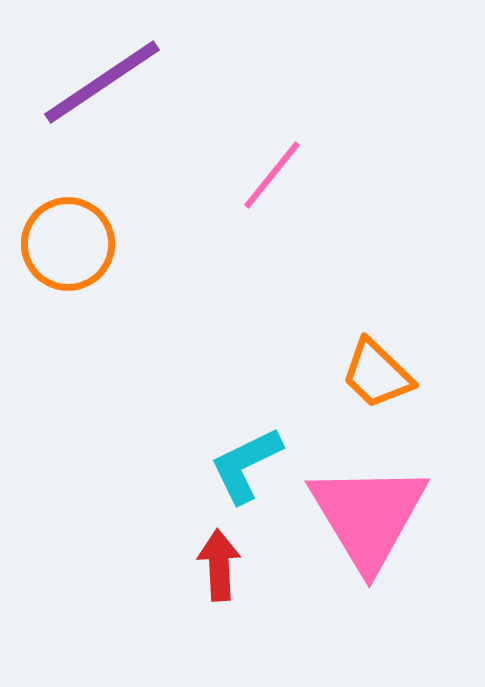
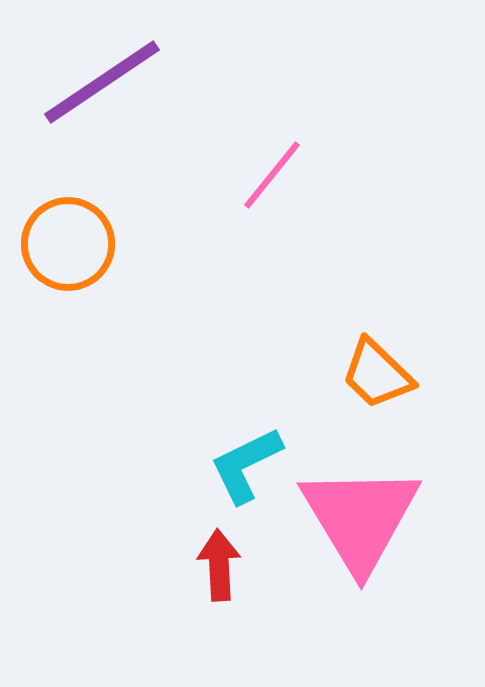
pink triangle: moved 8 px left, 2 px down
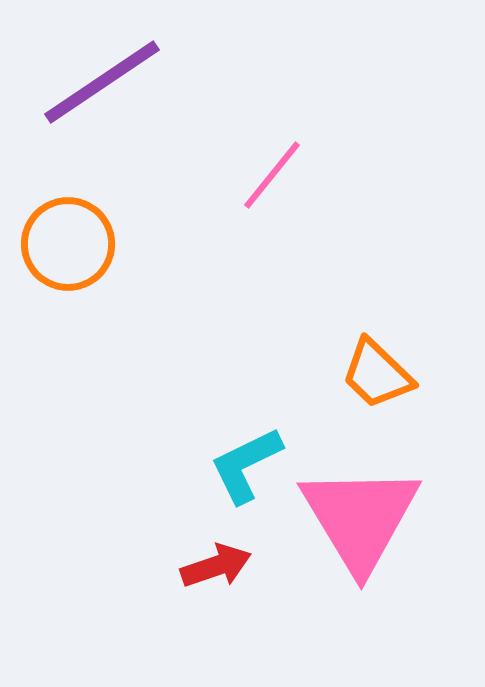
red arrow: moved 3 px left, 1 px down; rotated 74 degrees clockwise
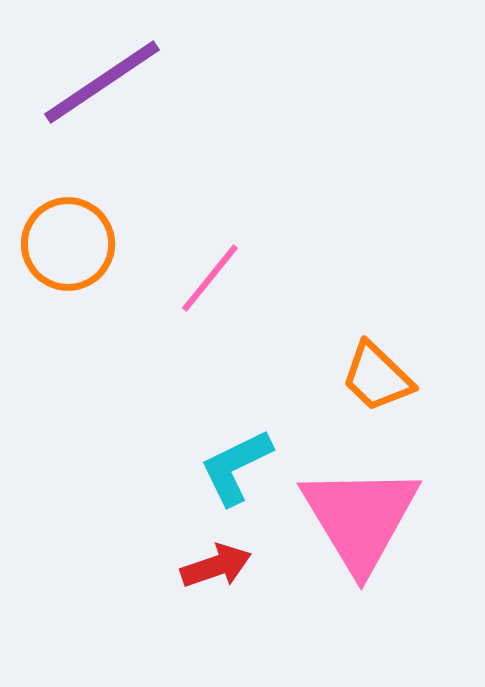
pink line: moved 62 px left, 103 px down
orange trapezoid: moved 3 px down
cyan L-shape: moved 10 px left, 2 px down
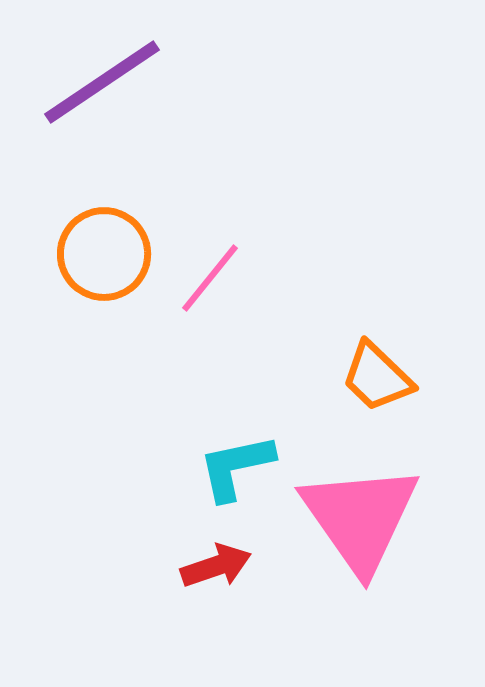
orange circle: moved 36 px right, 10 px down
cyan L-shape: rotated 14 degrees clockwise
pink triangle: rotated 4 degrees counterclockwise
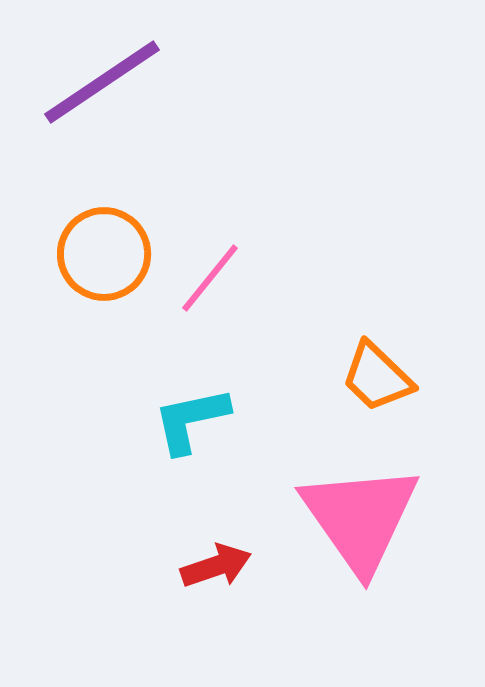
cyan L-shape: moved 45 px left, 47 px up
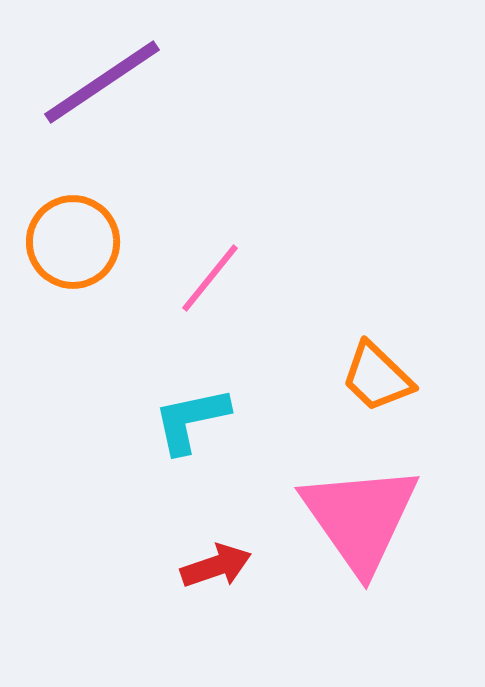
orange circle: moved 31 px left, 12 px up
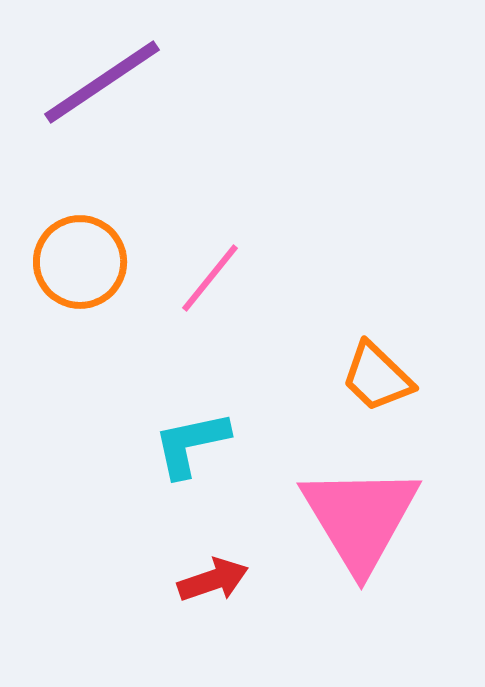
orange circle: moved 7 px right, 20 px down
cyan L-shape: moved 24 px down
pink triangle: rotated 4 degrees clockwise
red arrow: moved 3 px left, 14 px down
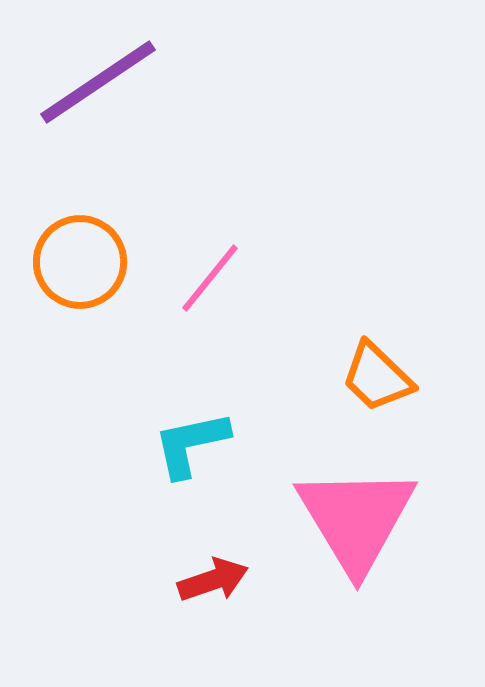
purple line: moved 4 px left
pink triangle: moved 4 px left, 1 px down
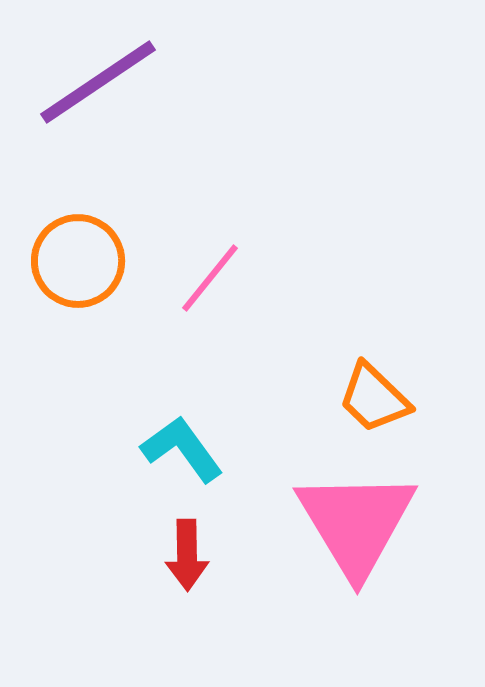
orange circle: moved 2 px left, 1 px up
orange trapezoid: moved 3 px left, 21 px down
cyan L-shape: moved 9 px left, 5 px down; rotated 66 degrees clockwise
pink triangle: moved 4 px down
red arrow: moved 26 px left, 25 px up; rotated 108 degrees clockwise
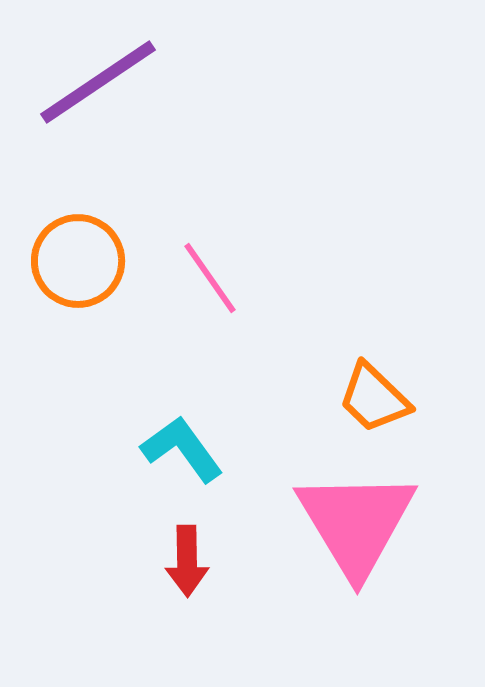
pink line: rotated 74 degrees counterclockwise
red arrow: moved 6 px down
